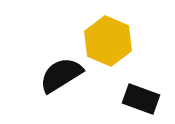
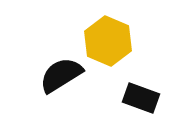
black rectangle: moved 1 px up
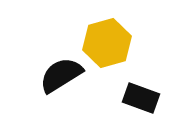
yellow hexagon: moved 1 px left, 2 px down; rotated 21 degrees clockwise
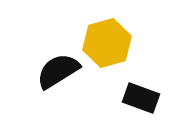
black semicircle: moved 3 px left, 4 px up
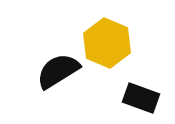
yellow hexagon: rotated 21 degrees counterclockwise
